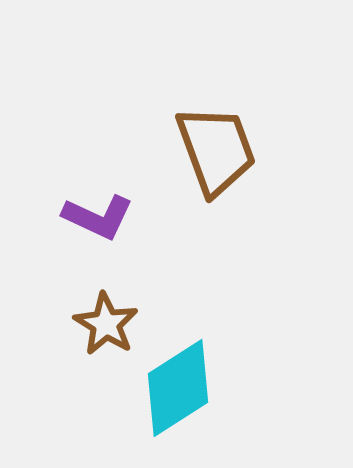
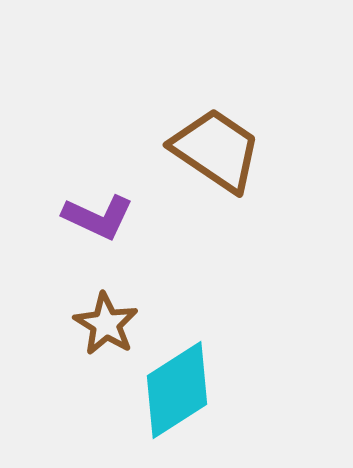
brown trapezoid: rotated 36 degrees counterclockwise
cyan diamond: moved 1 px left, 2 px down
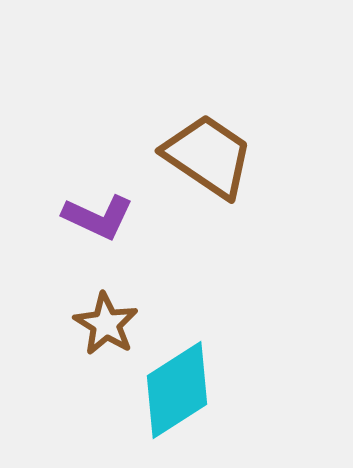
brown trapezoid: moved 8 px left, 6 px down
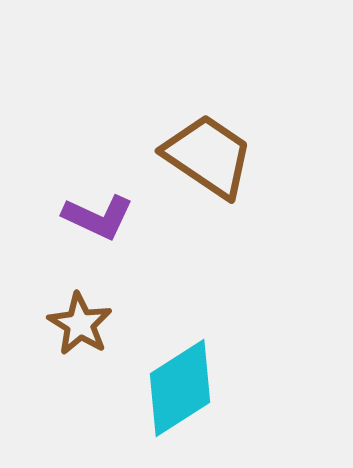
brown star: moved 26 px left
cyan diamond: moved 3 px right, 2 px up
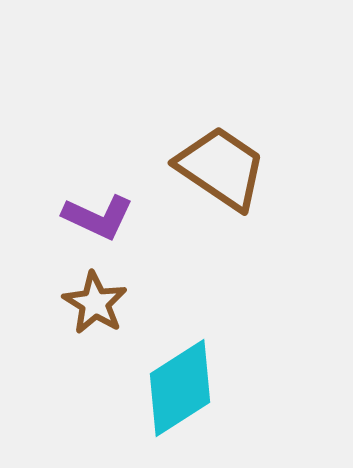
brown trapezoid: moved 13 px right, 12 px down
brown star: moved 15 px right, 21 px up
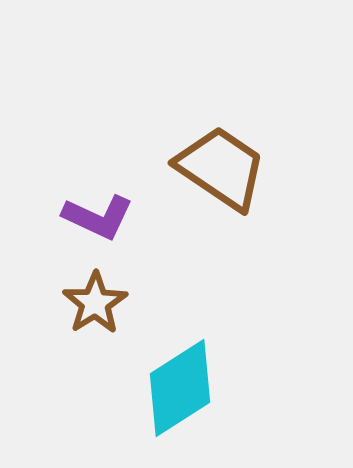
brown star: rotated 8 degrees clockwise
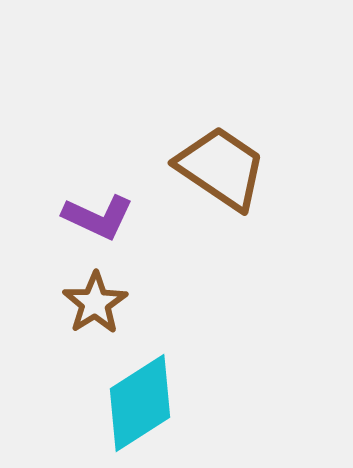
cyan diamond: moved 40 px left, 15 px down
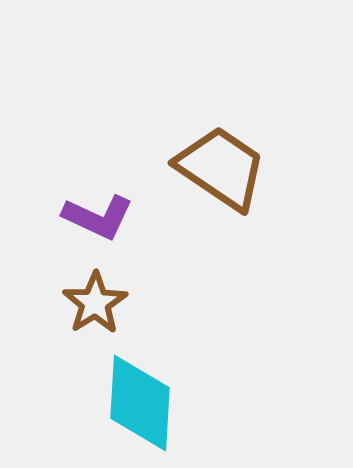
cyan diamond: rotated 54 degrees counterclockwise
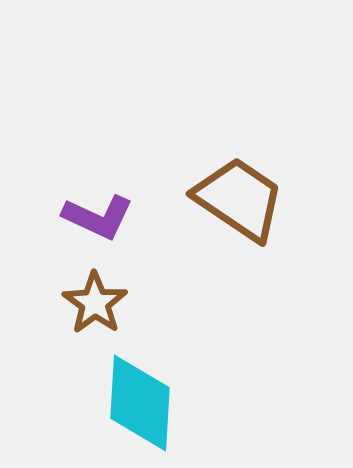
brown trapezoid: moved 18 px right, 31 px down
brown star: rotated 4 degrees counterclockwise
